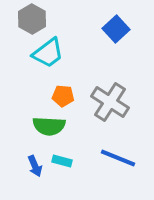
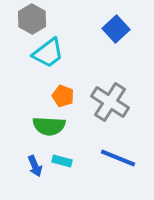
orange pentagon: rotated 15 degrees clockwise
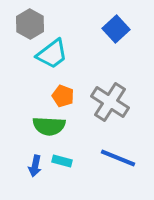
gray hexagon: moved 2 px left, 5 px down
cyan trapezoid: moved 4 px right, 1 px down
blue arrow: rotated 35 degrees clockwise
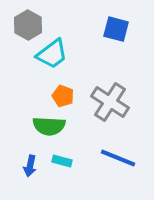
gray hexagon: moved 2 px left, 1 px down
blue square: rotated 32 degrees counterclockwise
blue arrow: moved 5 px left
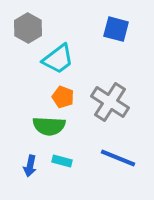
gray hexagon: moved 3 px down
cyan trapezoid: moved 6 px right, 5 px down
orange pentagon: moved 1 px down
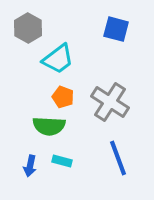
blue line: rotated 48 degrees clockwise
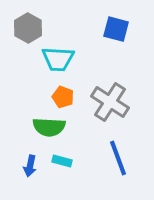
cyan trapezoid: rotated 40 degrees clockwise
green semicircle: moved 1 px down
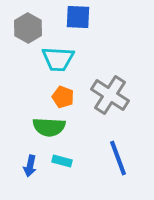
blue square: moved 38 px left, 12 px up; rotated 12 degrees counterclockwise
gray cross: moved 7 px up
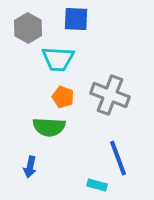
blue square: moved 2 px left, 2 px down
gray cross: rotated 12 degrees counterclockwise
cyan rectangle: moved 35 px right, 24 px down
blue arrow: moved 1 px down
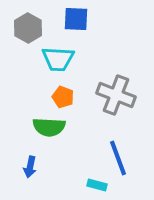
gray cross: moved 6 px right
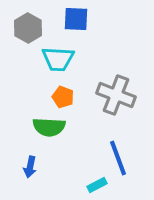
cyan rectangle: rotated 42 degrees counterclockwise
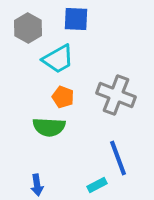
cyan trapezoid: rotated 32 degrees counterclockwise
blue arrow: moved 7 px right, 18 px down; rotated 20 degrees counterclockwise
